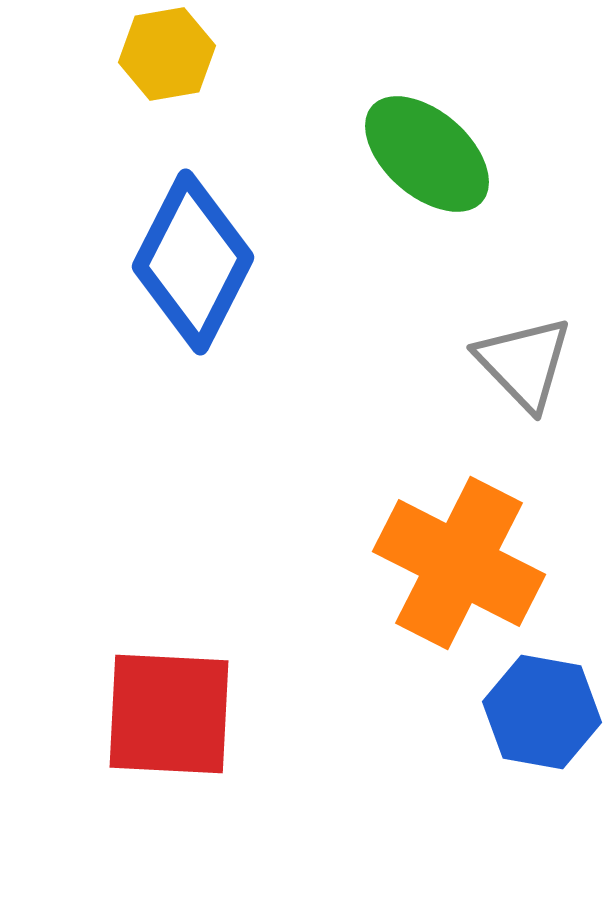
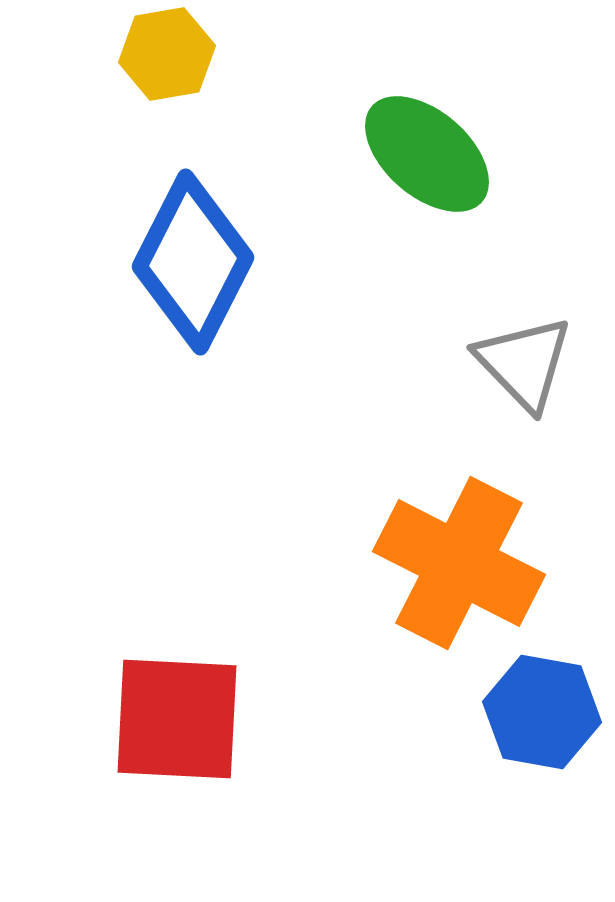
red square: moved 8 px right, 5 px down
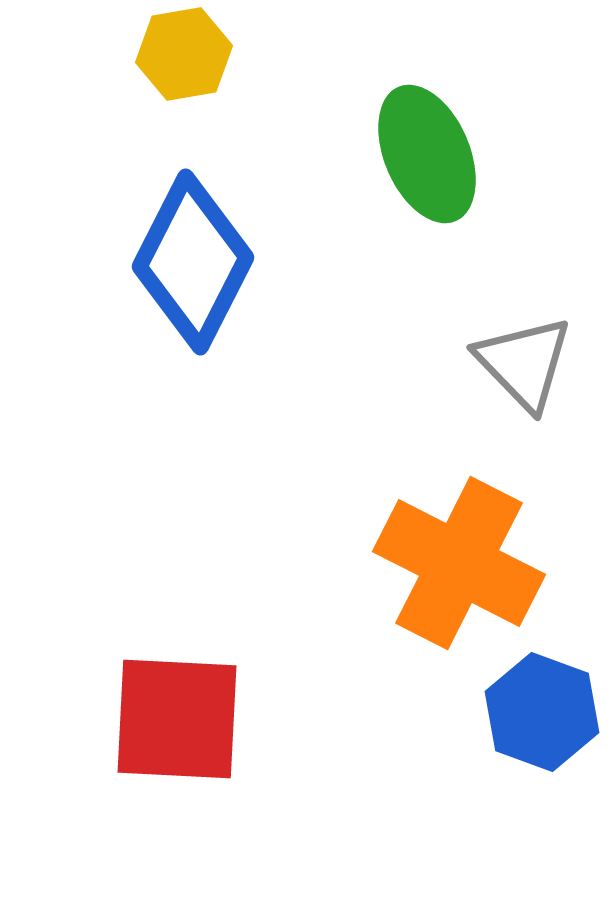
yellow hexagon: moved 17 px right
green ellipse: rotated 26 degrees clockwise
blue hexagon: rotated 10 degrees clockwise
